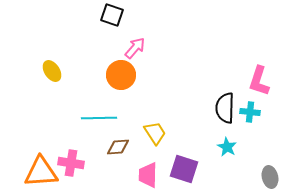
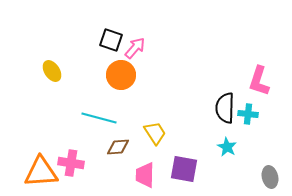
black square: moved 1 px left, 25 px down
cyan cross: moved 2 px left, 2 px down
cyan line: rotated 16 degrees clockwise
purple square: rotated 8 degrees counterclockwise
pink trapezoid: moved 3 px left
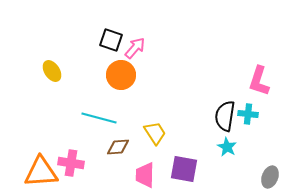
black semicircle: moved 8 px down; rotated 8 degrees clockwise
gray ellipse: rotated 35 degrees clockwise
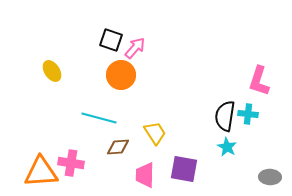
gray ellipse: rotated 70 degrees clockwise
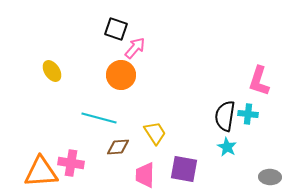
black square: moved 5 px right, 11 px up
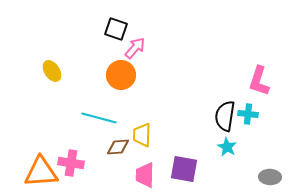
yellow trapezoid: moved 13 px left, 2 px down; rotated 145 degrees counterclockwise
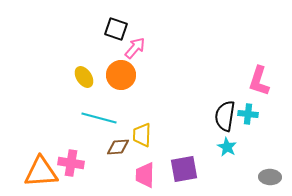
yellow ellipse: moved 32 px right, 6 px down
purple square: rotated 20 degrees counterclockwise
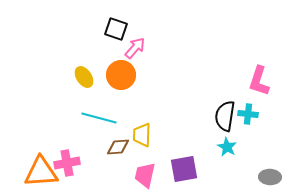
pink cross: moved 4 px left; rotated 20 degrees counterclockwise
pink trapezoid: rotated 12 degrees clockwise
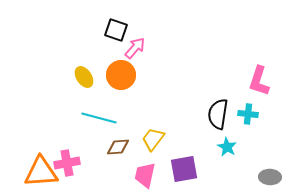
black square: moved 1 px down
black semicircle: moved 7 px left, 2 px up
yellow trapezoid: moved 11 px right, 4 px down; rotated 35 degrees clockwise
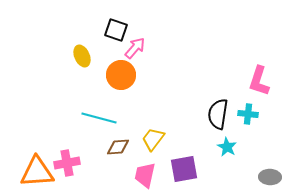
yellow ellipse: moved 2 px left, 21 px up; rotated 10 degrees clockwise
orange triangle: moved 4 px left
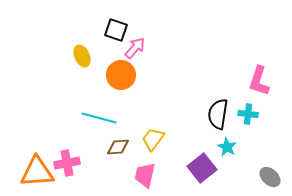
purple square: moved 18 px right, 1 px up; rotated 28 degrees counterclockwise
gray ellipse: rotated 40 degrees clockwise
